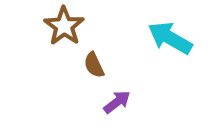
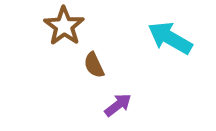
purple arrow: moved 1 px right, 3 px down
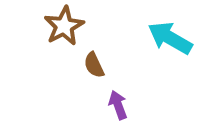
brown star: rotated 9 degrees clockwise
purple arrow: rotated 72 degrees counterclockwise
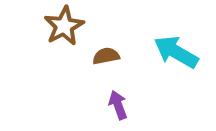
cyan arrow: moved 6 px right, 14 px down
brown semicircle: moved 12 px right, 9 px up; rotated 104 degrees clockwise
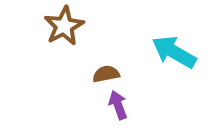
cyan arrow: moved 2 px left
brown semicircle: moved 18 px down
